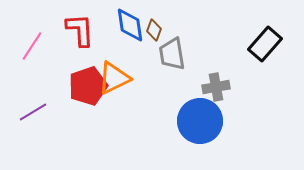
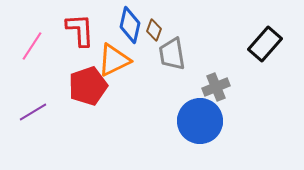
blue diamond: rotated 21 degrees clockwise
orange triangle: moved 18 px up
gray cross: rotated 12 degrees counterclockwise
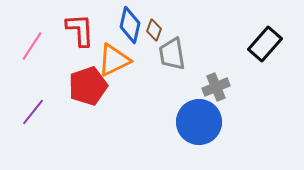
purple line: rotated 20 degrees counterclockwise
blue circle: moved 1 px left, 1 px down
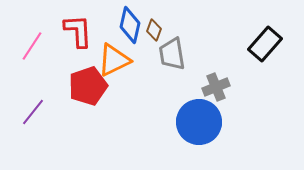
red L-shape: moved 2 px left, 1 px down
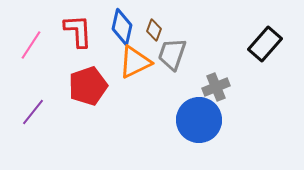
blue diamond: moved 8 px left, 2 px down
pink line: moved 1 px left, 1 px up
gray trapezoid: rotated 28 degrees clockwise
orange triangle: moved 21 px right, 2 px down
blue circle: moved 2 px up
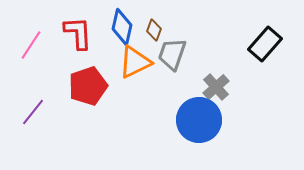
red L-shape: moved 2 px down
gray cross: rotated 20 degrees counterclockwise
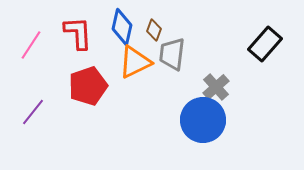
gray trapezoid: rotated 12 degrees counterclockwise
blue circle: moved 4 px right
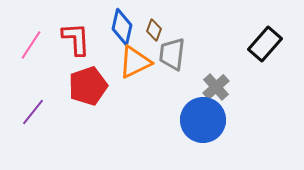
red L-shape: moved 2 px left, 6 px down
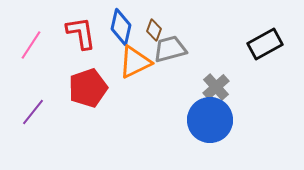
blue diamond: moved 1 px left
red L-shape: moved 5 px right, 6 px up; rotated 6 degrees counterclockwise
black rectangle: rotated 20 degrees clockwise
gray trapezoid: moved 2 px left, 5 px up; rotated 68 degrees clockwise
red pentagon: moved 2 px down
blue circle: moved 7 px right
